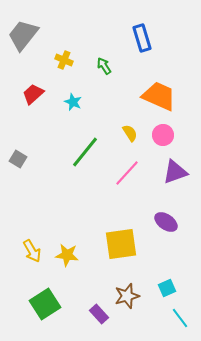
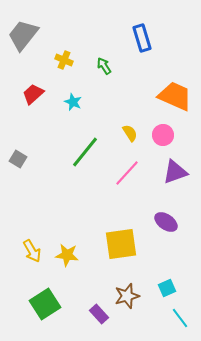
orange trapezoid: moved 16 px right
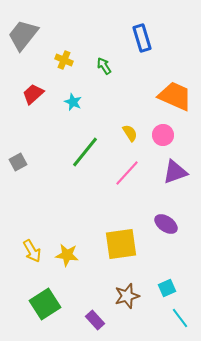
gray square: moved 3 px down; rotated 30 degrees clockwise
purple ellipse: moved 2 px down
purple rectangle: moved 4 px left, 6 px down
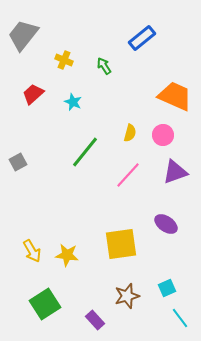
blue rectangle: rotated 68 degrees clockwise
yellow semicircle: rotated 48 degrees clockwise
pink line: moved 1 px right, 2 px down
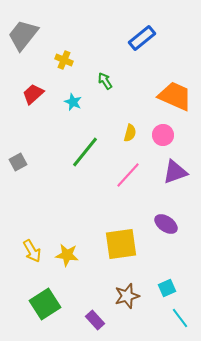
green arrow: moved 1 px right, 15 px down
